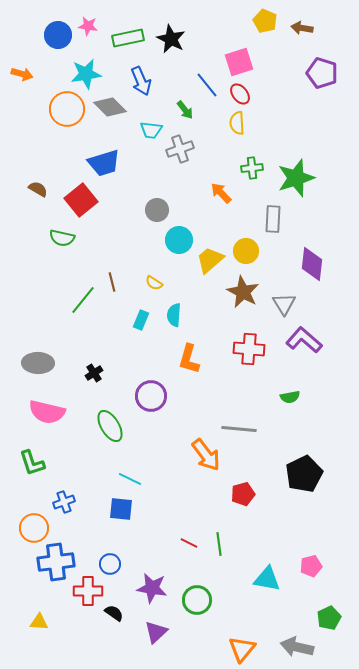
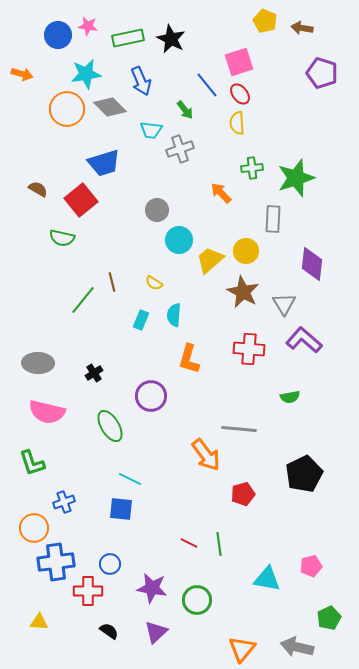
black semicircle at (114, 613): moved 5 px left, 18 px down
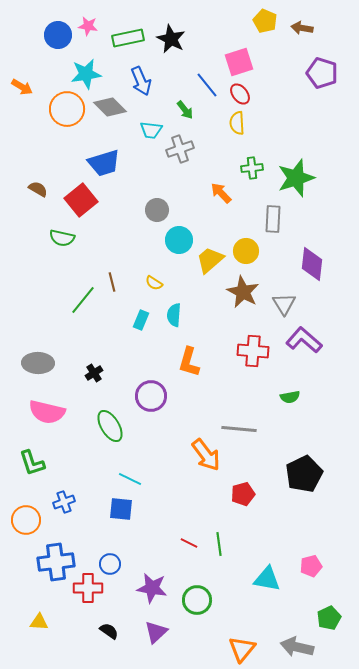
orange arrow at (22, 74): moved 13 px down; rotated 15 degrees clockwise
red cross at (249, 349): moved 4 px right, 2 px down
orange L-shape at (189, 359): moved 3 px down
orange circle at (34, 528): moved 8 px left, 8 px up
red cross at (88, 591): moved 3 px up
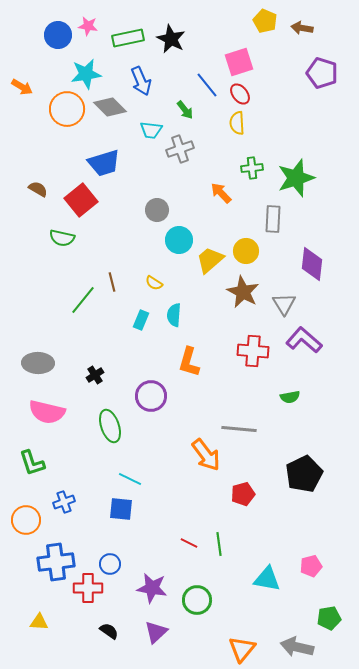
black cross at (94, 373): moved 1 px right, 2 px down
green ellipse at (110, 426): rotated 12 degrees clockwise
green pentagon at (329, 618): rotated 15 degrees clockwise
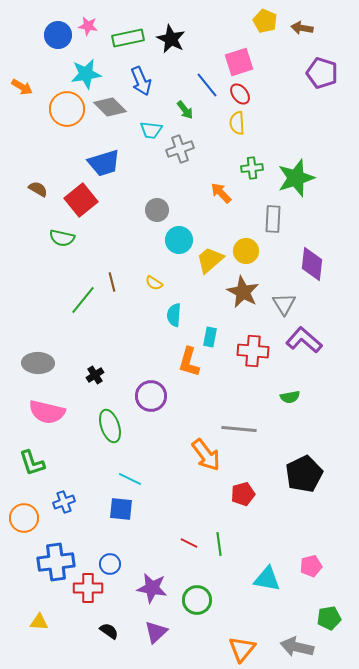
cyan rectangle at (141, 320): moved 69 px right, 17 px down; rotated 12 degrees counterclockwise
orange circle at (26, 520): moved 2 px left, 2 px up
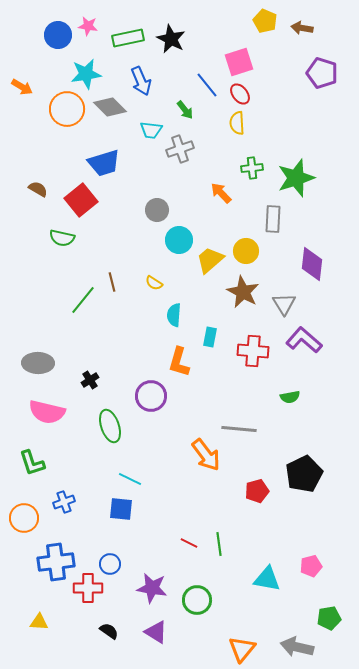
orange L-shape at (189, 362): moved 10 px left
black cross at (95, 375): moved 5 px left, 5 px down
red pentagon at (243, 494): moved 14 px right, 3 px up
purple triangle at (156, 632): rotated 45 degrees counterclockwise
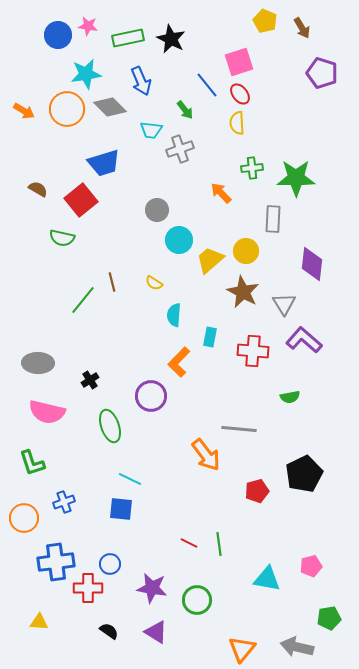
brown arrow at (302, 28): rotated 130 degrees counterclockwise
orange arrow at (22, 87): moved 2 px right, 24 px down
green star at (296, 178): rotated 18 degrees clockwise
orange L-shape at (179, 362): rotated 28 degrees clockwise
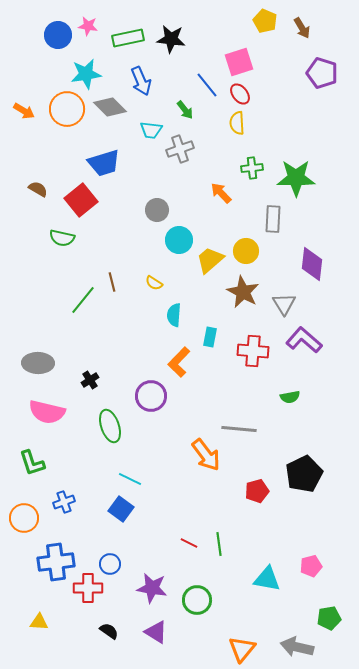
black star at (171, 39): rotated 20 degrees counterclockwise
blue square at (121, 509): rotated 30 degrees clockwise
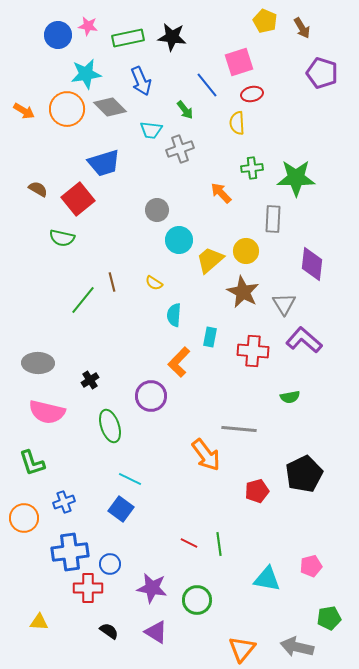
black star at (171, 39): moved 1 px right, 2 px up
red ellipse at (240, 94): moved 12 px right; rotated 65 degrees counterclockwise
red square at (81, 200): moved 3 px left, 1 px up
blue cross at (56, 562): moved 14 px right, 10 px up
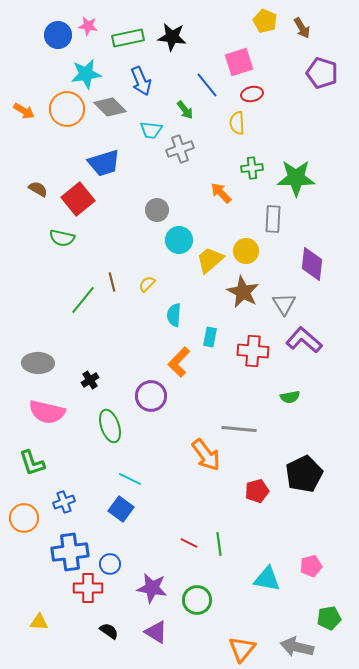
yellow semicircle at (154, 283): moved 7 px left, 1 px down; rotated 102 degrees clockwise
